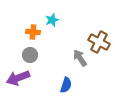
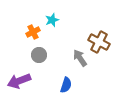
orange cross: rotated 32 degrees counterclockwise
gray circle: moved 9 px right
purple arrow: moved 1 px right, 3 px down
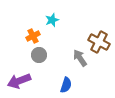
orange cross: moved 4 px down
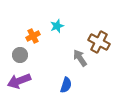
cyan star: moved 5 px right, 6 px down
gray circle: moved 19 px left
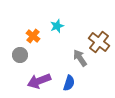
orange cross: rotated 24 degrees counterclockwise
brown cross: rotated 10 degrees clockwise
purple arrow: moved 20 px right
blue semicircle: moved 3 px right, 2 px up
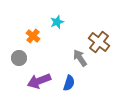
cyan star: moved 4 px up
gray circle: moved 1 px left, 3 px down
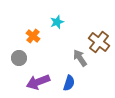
purple arrow: moved 1 px left, 1 px down
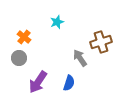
orange cross: moved 9 px left, 1 px down
brown cross: moved 2 px right; rotated 35 degrees clockwise
purple arrow: rotated 35 degrees counterclockwise
